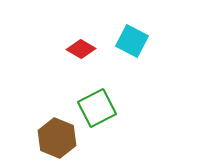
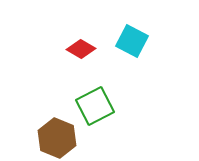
green square: moved 2 px left, 2 px up
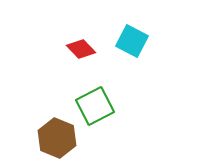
red diamond: rotated 16 degrees clockwise
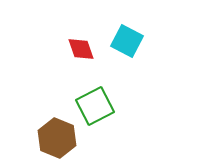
cyan square: moved 5 px left
red diamond: rotated 24 degrees clockwise
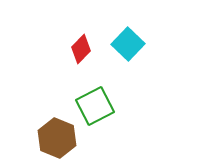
cyan square: moved 1 px right, 3 px down; rotated 16 degrees clockwise
red diamond: rotated 64 degrees clockwise
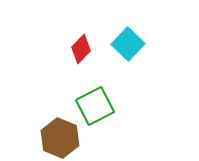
brown hexagon: moved 3 px right
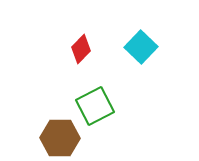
cyan square: moved 13 px right, 3 px down
brown hexagon: rotated 21 degrees counterclockwise
